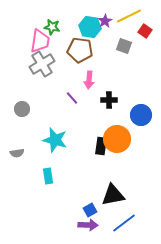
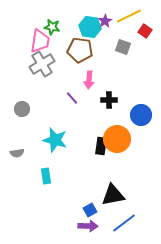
gray square: moved 1 px left, 1 px down
cyan rectangle: moved 2 px left
purple arrow: moved 1 px down
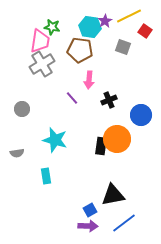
black cross: rotated 21 degrees counterclockwise
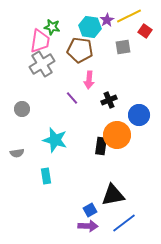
purple star: moved 2 px right, 1 px up
gray square: rotated 28 degrees counterclockwise
blue circle: moved 2 px left
orange circle: moved 4 px up
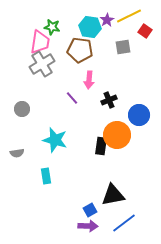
pink trapezoid: moved 1 px down
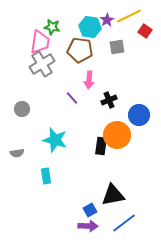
gray square: moved 6 px left
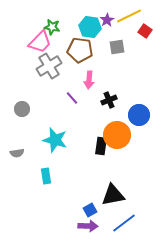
pink trapezoid: rotated 35 degrees clockwise
gray cross: moved 7 px right, 2 px down
